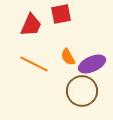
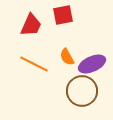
red square: moved 2 px right, 1 px down
orange semicircle: moved 1 px left
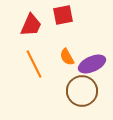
orange line: rotated 36 degrees clockwise
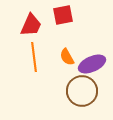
orange line: moved 7 px up; rotated 20 degrees clockwise
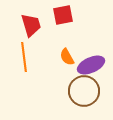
red trapezoid: rotated 40 degrees counterclockwise
orange line: moved 10 px left
purple ellipse: moved 1 px left, 1 px down
brown circle: moved 2 px right
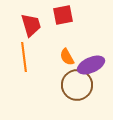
brown circle: moved 7 px left, 6 px up
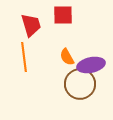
red square: rotated 10 degrees clockwise
purple ellipse: rotated 12 degrees clockwise
brown circle: moved 3 px right, 1 px up
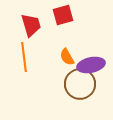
red square: rotated 15 degrees counterclockwise
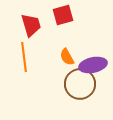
purple ellipse: moved 2 px right
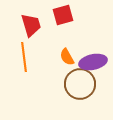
purple ellipse: moved 3 px up
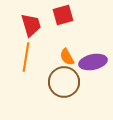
orange line: moved 2 px right; rotated 16 degrees clockwise
brown circle: moved 16 px left, 2 px up
